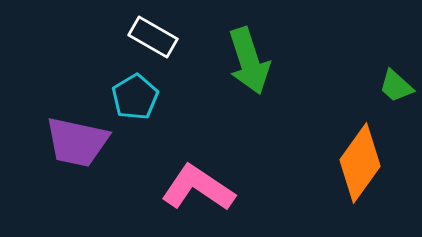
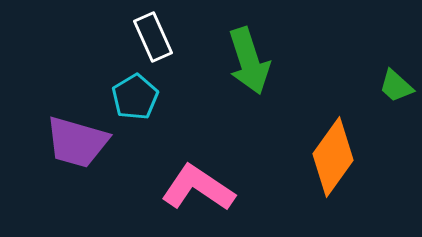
white rectangle: rotated 36 degrees clockwise
purple trapezoid: rotated 4 degrees clockwise
orange diamond: moved 27 px left, 6 px up
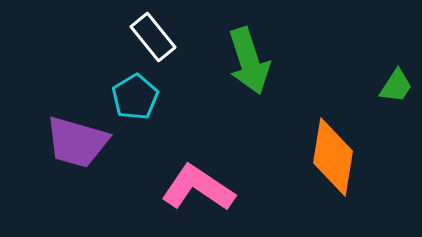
white rectangle: rotated 15 degrees counterclockwise
green trapezoid: rotated 99 degrees counterclockwise
orange diamond: rotated 26 degrees counterclockwise
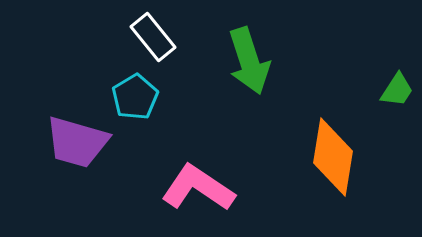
green trapezoid: moved 1 px right, 4 px down
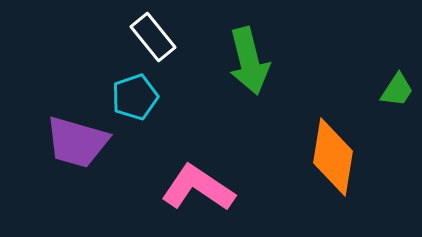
green arrow: rotated 4 degrees clockwise
cyan pentagon: rotated 12 degrees clockwise
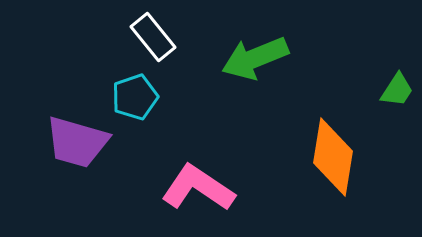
green arrow: moved 6 px right, 3 px up; rotated 82 degrees clockwise
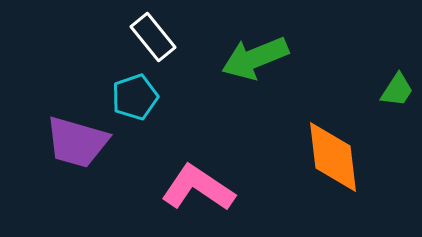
orange diamond: rotated 16 degrees counterclockwise
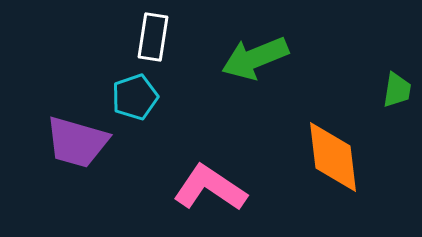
white rectangle: rotated 48 degrees clockwise
green trapezoid: rotated 24 degrees counterclockwise
pink L-shape: moved 12 px right
